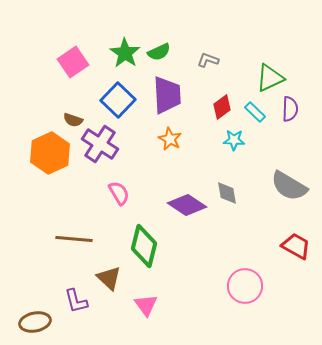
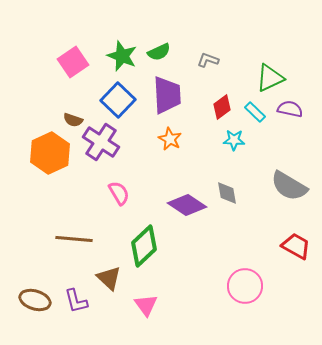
green star: moved 3 px left, 3 px down; rotated 12 degrees counterclockwise
purple semicircle: rotated 80 degrees counterclockwise
purple cross: moved 1 px right, 2 px up
green diamond: rotated 33 degrees clockwise
brown ellipse: moved 22 px up; rotated 28 degrees clockwise
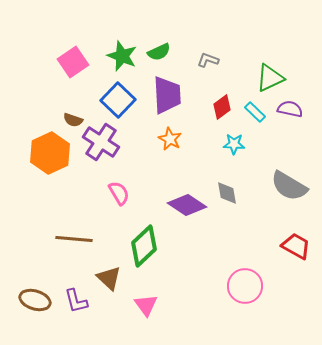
cyan star: moved 4 px down
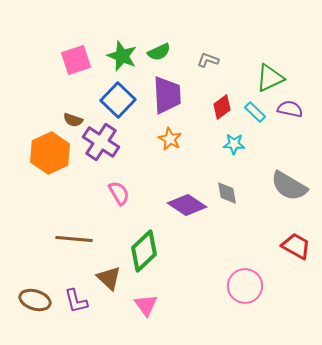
pink square: moved 3 px right, 2 px up; rotated 16 degrees clockwise
green diamond: moved 5 px down
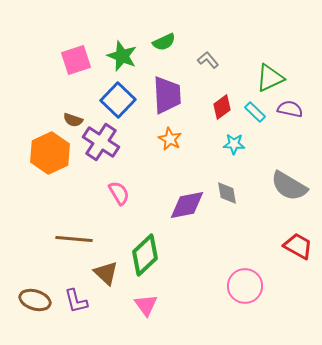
green semicircle: moved 5 px right, 10 px up
gray L-shape: rotated 30 degrees clockwise
purple diamond: rotated 45 degrees counterclockwise
red trapezoid: moved 2 px right
green diamond: moved 1 px right, 4 px down
brown triangle: moved 3 px left, 5 px up
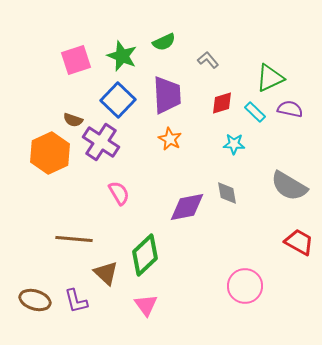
red diamond: moved 4 px up; rotated 20 degrees clockwise
purple diamond: moved 2 px down
red trapezoid: moved 1 px right, 4 px up
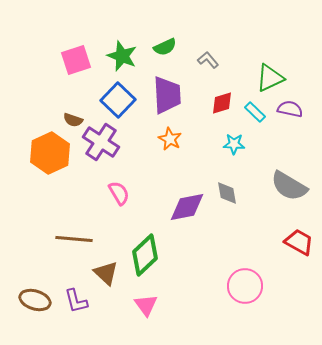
green semicircle: moved 1 px right, 5 px down
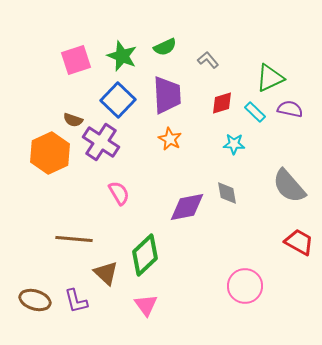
gray semicircle: rotated 18 degrees clockwise
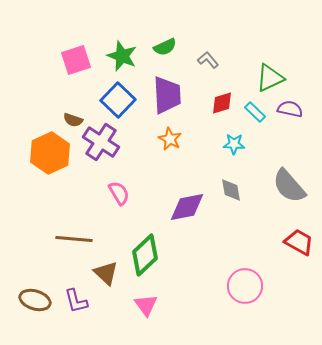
gray diamond: moved 4 px right, 3 px up
